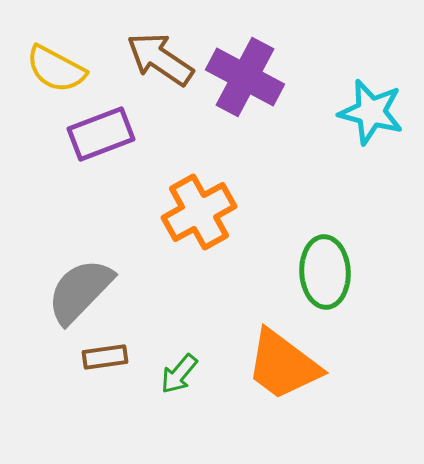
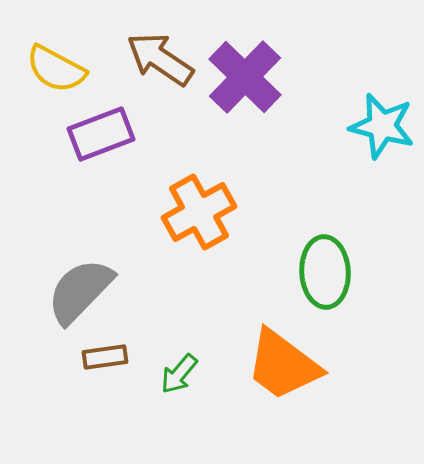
purple cross: rotated 16 degrees clockwise
cyan star: moved 11 px right, 14 px down
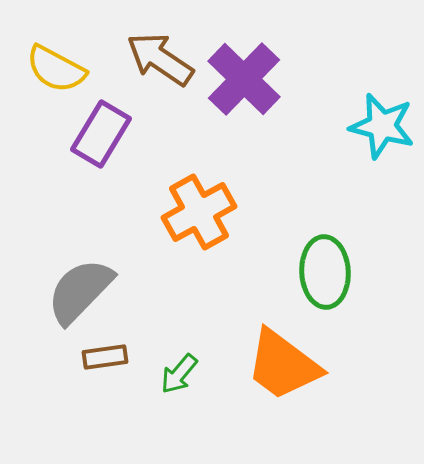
purple cross: moved 1 px left, 2 px down
purple rectangle: rotated 38 degrees counterclockwise
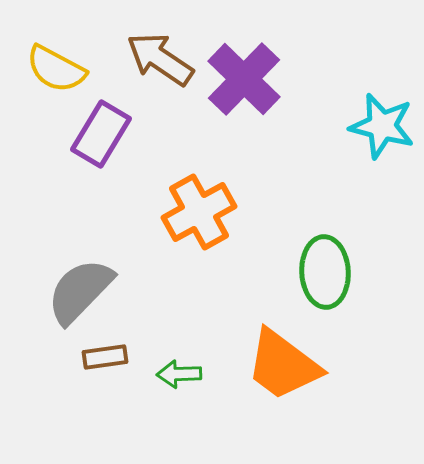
green arrow: rotated 48 degrees clockwise
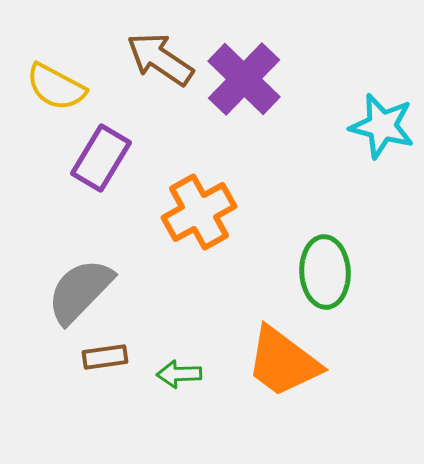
yellow semicircle: moved 18 px down
purple rectangle: moved 24 px down
orange trapezoid: moved 3 px up
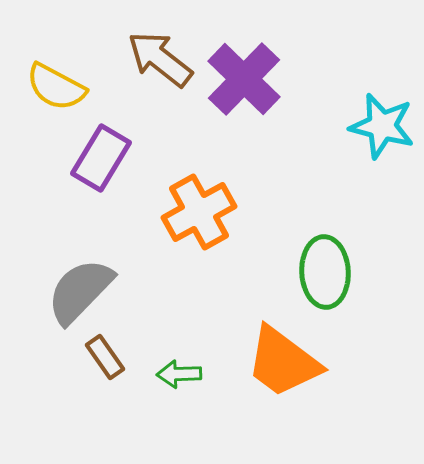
brown arrow: rotated 4 degrees clockwise
brown rectangle: rotated 63 degrees clockwise
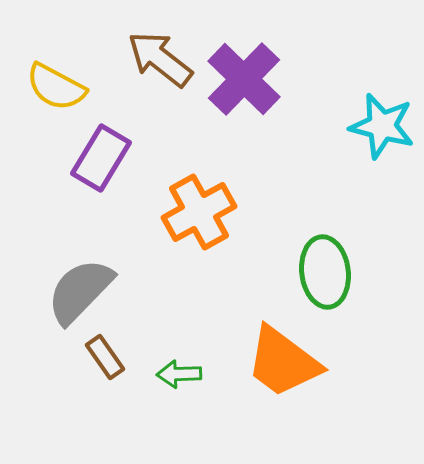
green ellipse: rotated 4 degrees counterclockwise
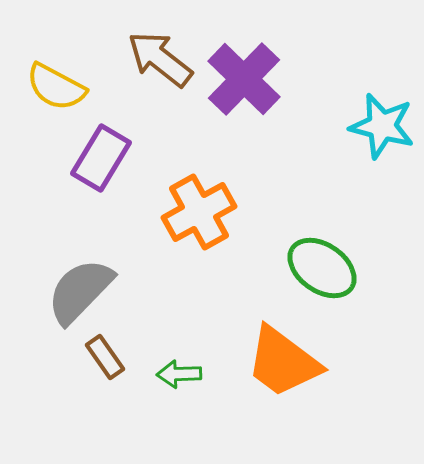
green ellipse: moved 3 px left, 4 px up; rotated 48 degrees counterclockwise
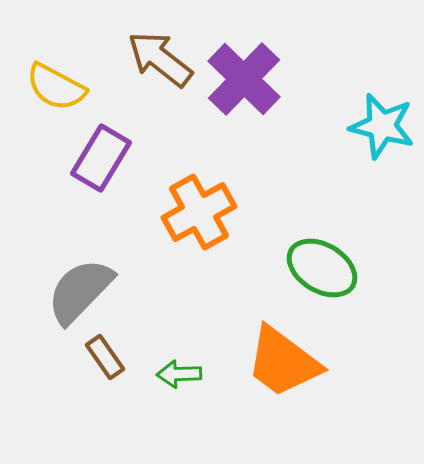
green ellipse: rotated 4 degrees counterclockwise
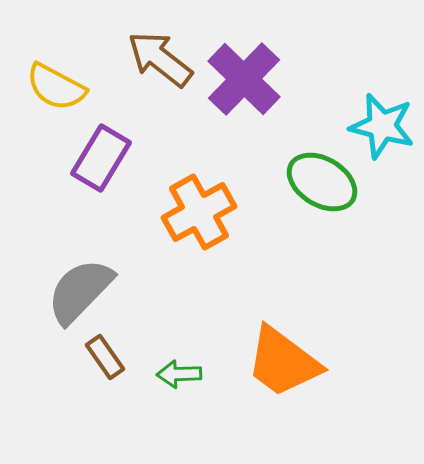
green ellipse: moved 86 px up
